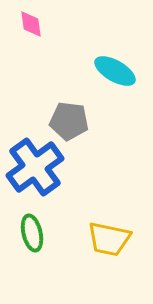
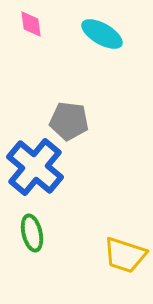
cyan ellipse: moved 13 px left, 37 px up
blue cross: rotated 14 degrees counterclockwise
yellow trapezoid: moved 16 px right, 16 px down; rotated 6 degrees clockwise
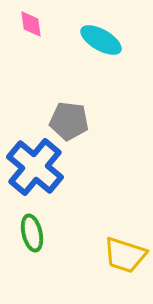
cyan ellipse: moved 1 px left, 6 px down
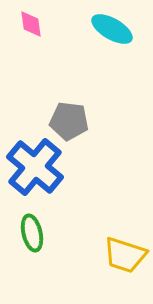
cyan ellipse: moved 11 px right, 11 px up
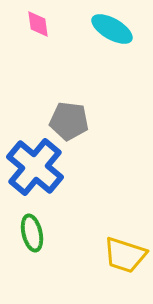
pink diamond: moved 7 px right
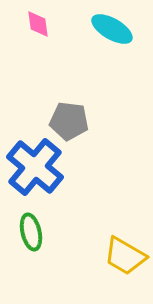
green ellipse: moved 1 px left, 1 px up
yellow trapezoid: moved 1 px down; rotated 12 degrees clockwise
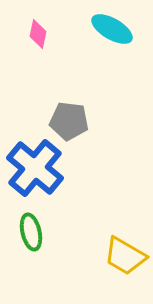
pink diamond: moved 10 px down; rotated 20 degrees clockwise
blue cross: moved 1 px down
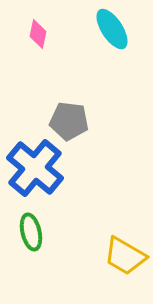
cyan ellipse: rotated 27 degrees clockwise
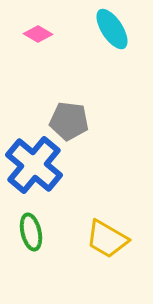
pink diamond: rotated 72 degrees counterclockwise
blue cross: moved 1 px left, 3 px up
yellow trapezoid: moved 18 px left, 17 px up
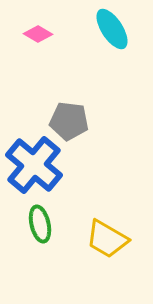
green ellipse: moved 9 px right, 8 px up
